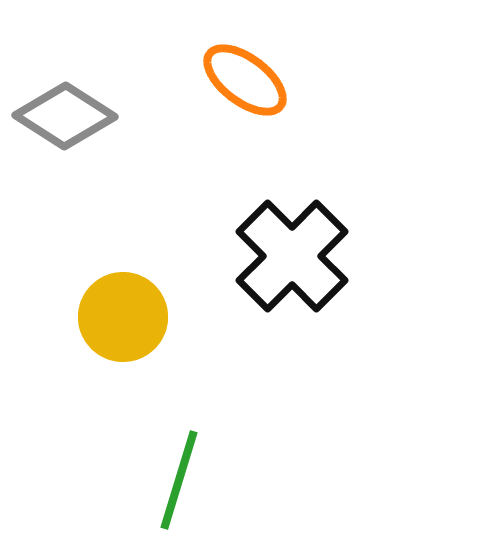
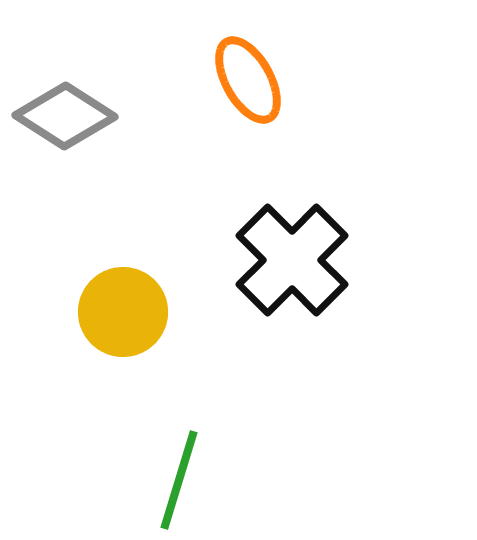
orange ellipse: moved 3 px right; rotated 24 degrees clockwise
black cross: moved 4 px down
yellow circle: moved 5 px up
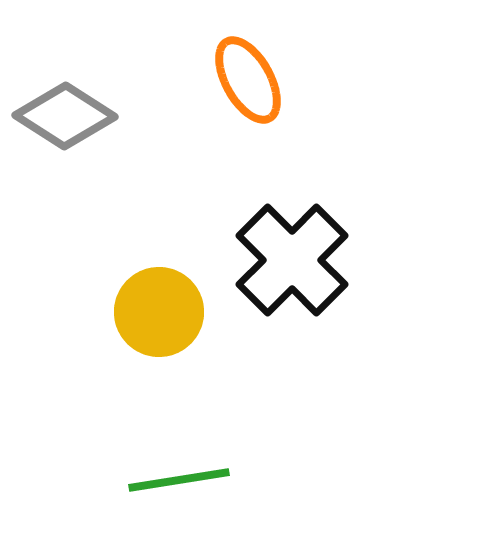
yellow circle: moved 36 px right
green line: rotated 64 degrees clockwise
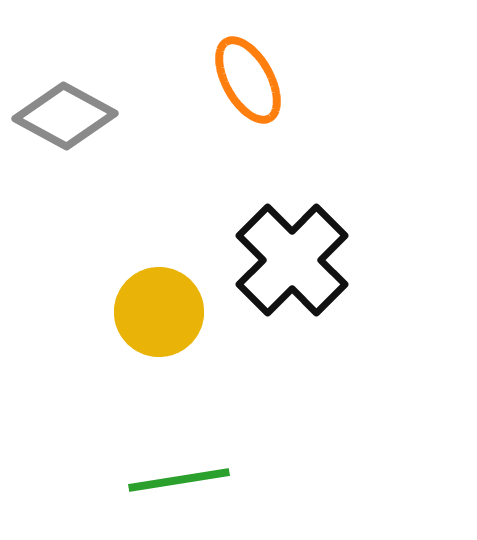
gray diamond: rotated 4 degrees counterclockwise
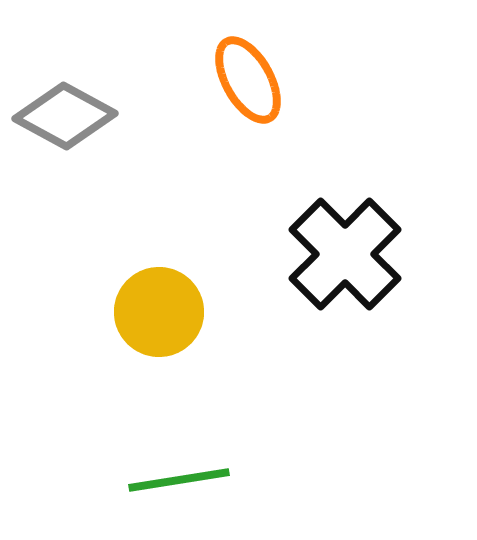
black cross: moved 53 px right, 6 px up
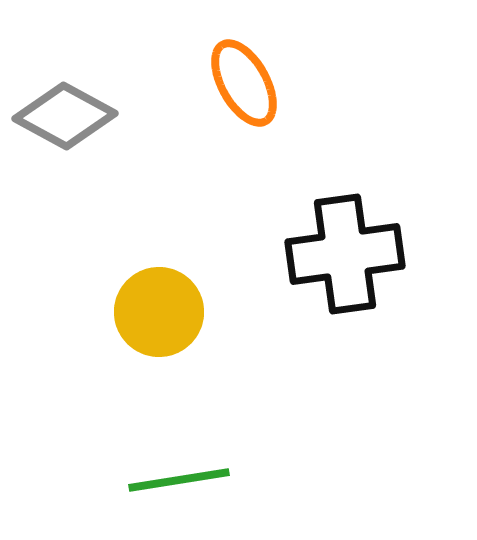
orange ellipse: moved 4 px left, 3 px down
black cross: rotated 37 degrees clockwise
